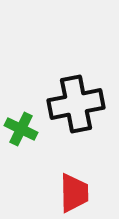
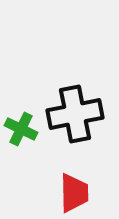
black cross: moved 1 px left, 10 px down
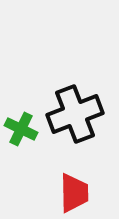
black cross: rotated 10 degrees counterclockwise
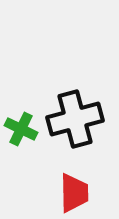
black cross: moved 5 px down; rotated 6 degrees clockwise
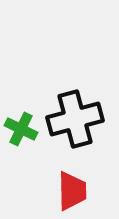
red trapezoid: moved 2 px left, 2 px up
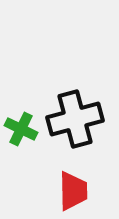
red trapezoid: moved 1 px right
